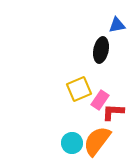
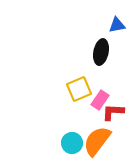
black ellipse: moved 2 px down
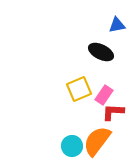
black ellipse: rotated 75 degrees counterclockwise
pink rectangle: moved 4 px right, 5 px up
cyan circle: moved 3 px down
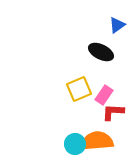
blue triangle: rotated 24 degrees counterclockwise
orange semicircle: rotated 48 degrees clockwise
cyan circle: moved 3 px right, 2 px up
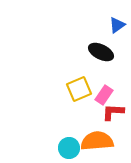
cyan circle: moved 6 px left, 4 px down
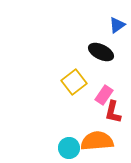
yellow square: moved 5 px left, 7 px up; rotated 15 degrees counterclockwise
red L-shape: rotated 80 degrees counterclockwise
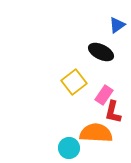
orange semicircle: moved 1 px left, 8 px up; rotated 8 degrees clockwise
